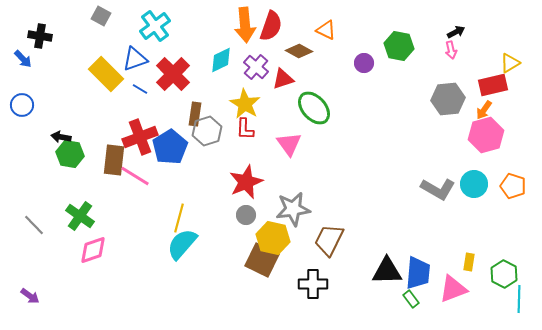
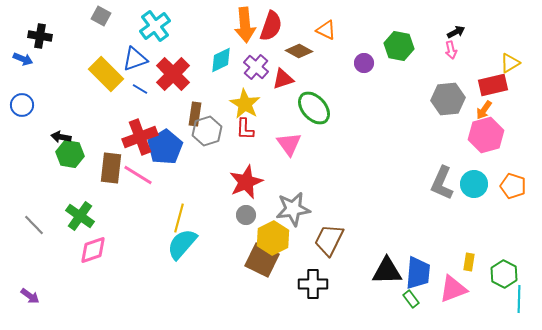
blue arrow at (23, 59): rotated 24 degrees counterclockwise
blue pentagon at (170, 147): moved 5 px left
brown rectangle at (114, 160): moved 3 px left, 8 px down
pink line at (135, 176): moved 3 px right, 1 px up
gray L-shape at (438, 189): moved 4 px right, 6 px up; rotated 84 degrees clockwise
yellow hexagon at (273, 238): rotated 20 degrees clockwise
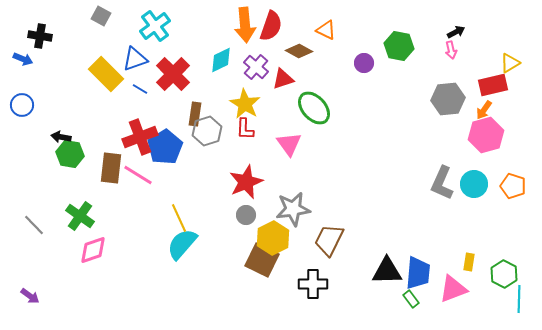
yellow line at (179, 218): rotated 40 degrees counterclockwise
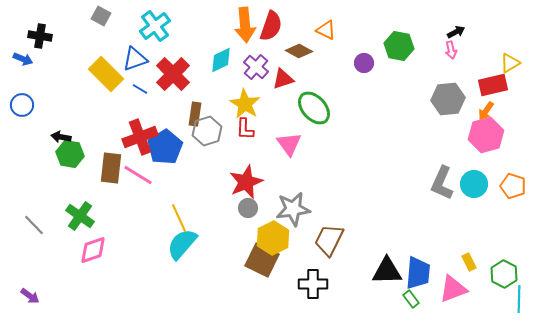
orange arrow at (484, 110): moved 2 px right, 1 px down
gray circle at (246, 215): moved 2 px right, 7 px up
yellow rectangle at (469, 262): rotated 36 degrees counterclockwise
